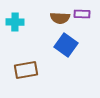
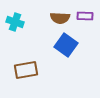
purple rectangle: moved 3 px right, 2 px down
cyan cross: rotated 18 degrees clockwise
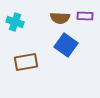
brown rectangle: moved 8 px up
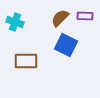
brown semicircle: rotated 132 degrees clockwise
blue square: rotated 10 degrees counterclockwise
brown rectangle: moved 1 px up; rotated 10 degrees clockwise
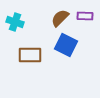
brown rectangle: moved 4 px right, 6 px up
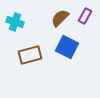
purple rectangle: rotated 63 degrees counterclockwise
blue square: moved 1 px right, 2 px down
brown rectangle: rotated 15 degrees counterclockwise
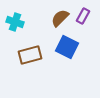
purple rectangle: moved 2 px left
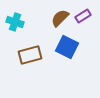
purple rectangle: rotated 28 degrees clockwise
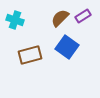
cyan cross: moved 2 px up
blue square: rotated 10 degrees clockwise
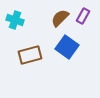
purple rectangle: rotated 28 degrees counterclockwise
